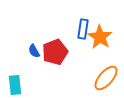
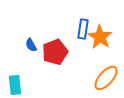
blue semicircle: moved 3 px left, 6 px up
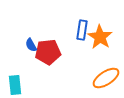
blue rectangle: moved 1 px left, 1 px down
red pentagon: moved 7 px left; rotated 15 degrees clockwise
orange ellipse: rotated 16 degrees clockwise
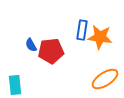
orange star: rotated 25 degrees counterclockwise
red pentagon: moved 3 px right, 1 px up
orange ellipse: moved 1 px left, 1 px down
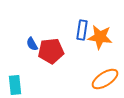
blue semicircle: moved 1 px right, 1 px up
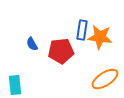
red pentagon: moved 10 px right
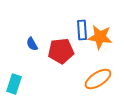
blue rectangle: rotated 12 degrees counterclockwise
orange ellipse: moved 7 px left
cyan rectangle: moved 1 px left, 1 px up; rotated 24 degrees clockwise
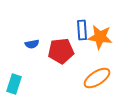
blue semicircle: rotated 72 degrees counterclockwise
orange ellipse: moved 1 px left, 1 px up
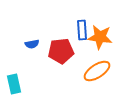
orange ellipse: moved 7 px up
cyan rectangle: rotated 30 degrees counterclockwise
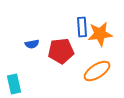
blue rectangle: moved 3 px up
orange star: moved 3 px up; rotated 15 degrees counterclockwise
